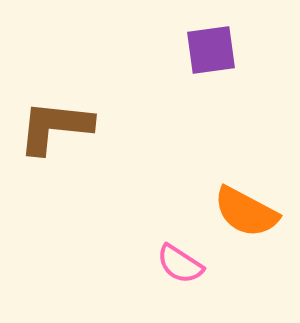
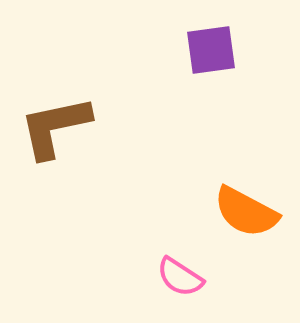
brown L-shape: rotated 18 degrees counterclockwise
pink semicircle: moved 13 px down
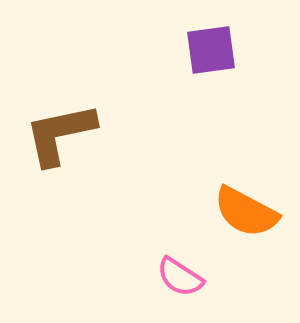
brown L-shape: moved 5 px right, 7 px down
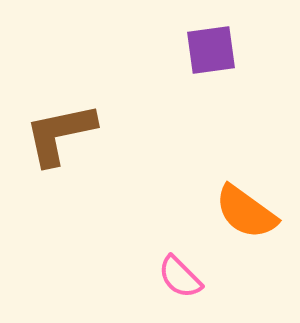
orange semicircle: rotated 8 degrees clockwise
pink semicircle: rotated 12 degrees clockwise
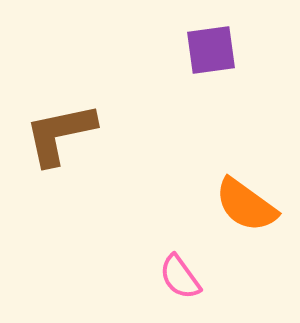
orange semicircle: moved 7 px up
pink semicircle: rotated 9 degrees clockwise
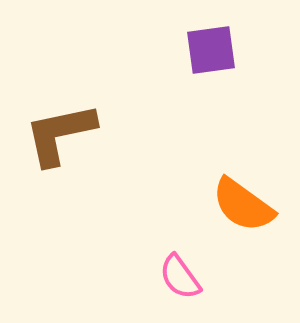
orange semicircle: moved 3 px left
